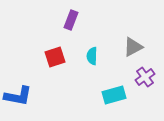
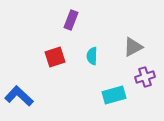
purple cross: rotated 18 degrees clockwise
blue L-shape: moved 1 px right; rotated 148 degrees counterclockwise
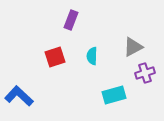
purple cross: moved 4 px up
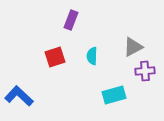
purple cross: moved 2 px up; rotated 12 degrees clockwise
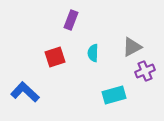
gray triangle: moved 1 px left
cyan semicircle: moved 1 px right, 3 px up
purple cross: rotated 18 degrees counterclockwise
blue L-shape: moved 6 px right, 4 px up
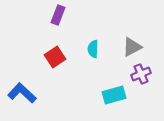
purple rectangle: moved 13 px left, 5 px up
cyan semicircle: moved 4 px up
red square: rotated 15 degrees counterclockwise
purple cross: moved 4 px left, 3 px down
blue L-shape: moved 3 px left, 1 px down
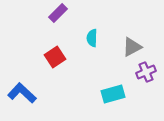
purple rectangle: moved 2 px up; rotated 24 degrees clockwise
cyan semicircle: moved 1 px left, 11 px up
purple cross: moved 5 px right, 2 px up
cyan rectangle: moved 1 px left, 1 px up
